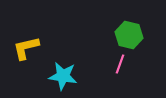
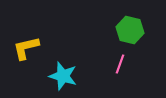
green hexagon: moved 1 px right, 5 px up
cyan star: rotated 8 degrees clockwise
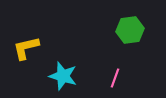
green hexagon: rotated 20 degrees counterclockwise
pink line: moved 5 px left, 14 px down
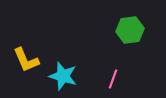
yellow L-shape: moved 12 px down; rotated 100 degrees counterclockwise
pink line: moved 2 px left, 1 px down
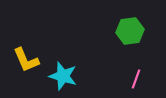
green hexagon: moved 1 px down
pink line: moved 23 px right
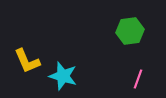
yellow L-shape: moved 1 px right, 1 px down
pink line: moved 2 px right
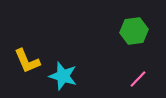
green hexagon: moved 4 px right
pink line: rotated 24 degrees clockwise
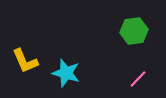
yellow L-shape: moved 2 px left
cyan star: moved 3 px right, 3 px up
